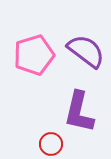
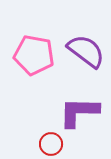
pink pentagon: rotated 27 degrees clockwise
purple L-shape: rotated 78 degrees clockwise
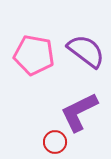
purple L-shape: rotated 27 degrees counterclockwise
red circle: moved 4 px right, 2 px up
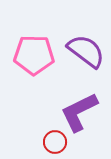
pink pentagon: rotated 9 degrees counterclockwise
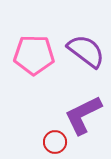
purple L-shape: moved 4 px right, 3 px down
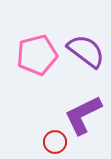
pink pentagon: moved 3 px right; rotated 15 degrees counterclockwise
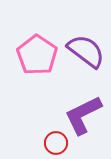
pink pentagon: rotated 24 degrees counterclockwise
red circle: moved 1 px right, 1 px down
